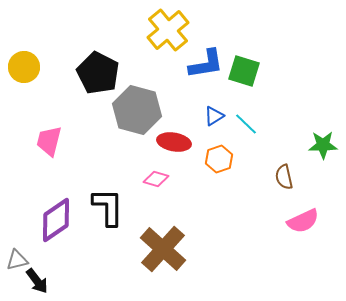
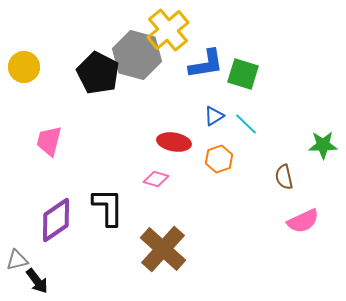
green square: moved 1 px left, 3 px down
gray hexagon: moved 55 px up
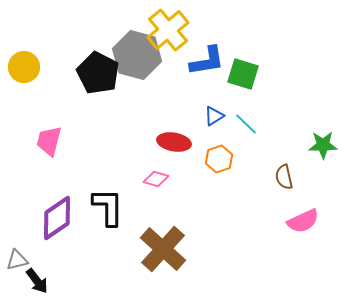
blue L-shape: moved 1 px right, 3 px up
purple diamond: moved 1 px right, 2 px up
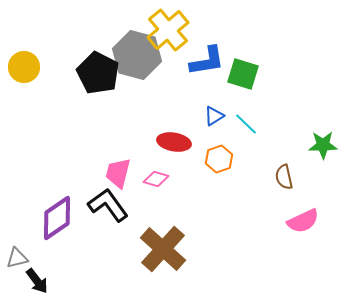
pink trapezoid: moved 69 px right, 32 px down
black L-shape: moved 2 px up; rotated 36 degrees counterclockwise
gray triangle: moved 2 px up
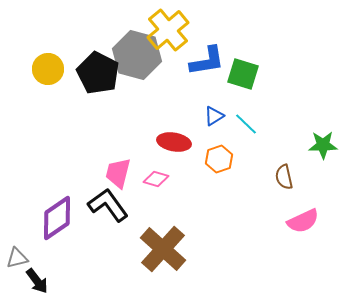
yellow circle: moved 24 px right, 2 px down
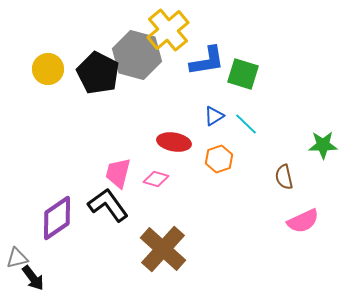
black arrow: moved 4 px left, 3 px up
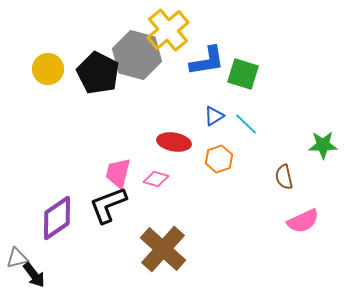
black L-shape: rotated 75 degrees counterclockwise
black arrow: moved 1 px right, 3 px up
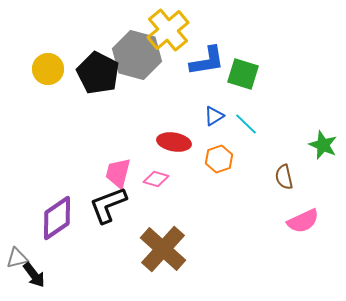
green star: rotated 24 degrees clockwise
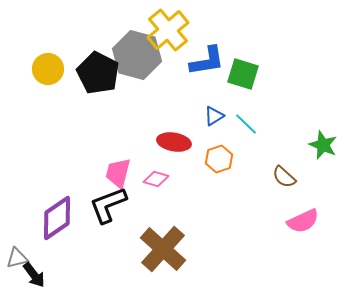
brown semicircle: rotated 35 degrees counterclockwise
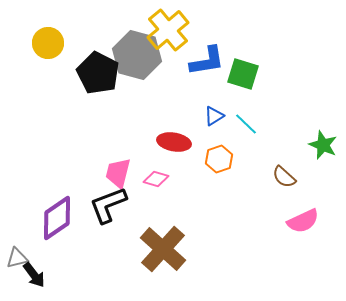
yellow circle: moved 26 px up
